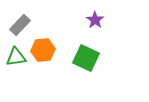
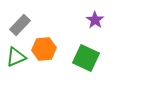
orange hexagon: moved 1 px right, 1 px up
green triangle: rotated 15 degrees counterclockwise
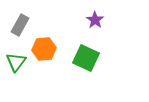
gray rectangle: rotated 15 degrees counterclockwise
green triangle: moved 5 px down; rotated 30 degrees counterclockwise
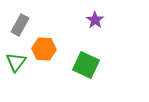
orange hexagon: rotated 10 degrees clockwise
green square: moved 7 px down
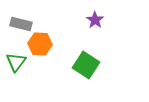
gray rectangle: moved 1 px right, 1 px up; rotated 75 degrees clockwise
orange hexagon: moved 4 px left, 5 px up
green square: rotated 8 degrees clockwise
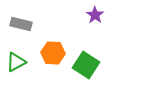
purple star: moved 5 px up
orange hexagon: moved 13 px right, 9 px down
green triangle: rotated 25 degrees clockwise
